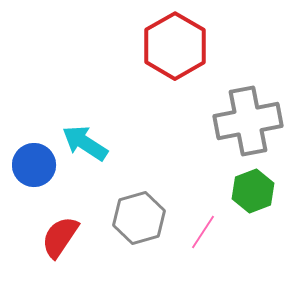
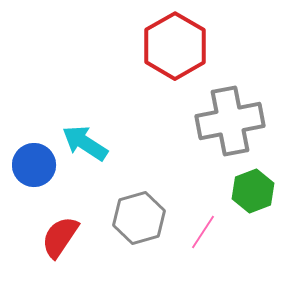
gray cross: moved 18 px left
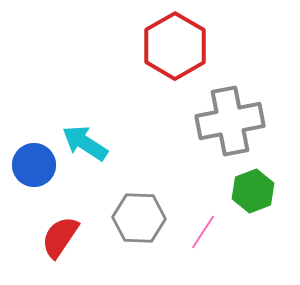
gray hexagon: rotated 18 degrees clockwise
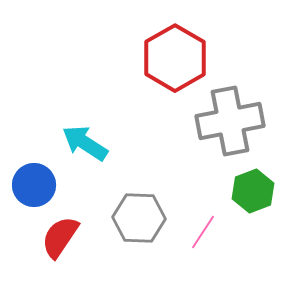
red hexagon: moved 12 px down
blue circle: moved 20 px down
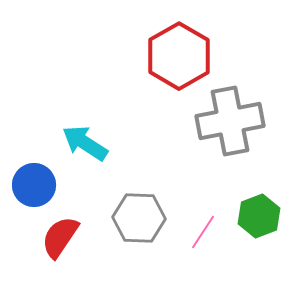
red hexagon: moved 4 px right, 2 px up
green hexagon: moved 6 px right, 25 px down
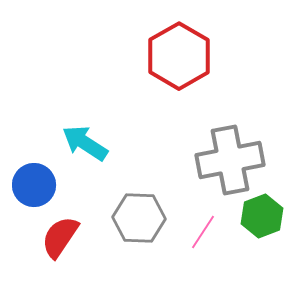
gray cross: moved 39 px down
green hexagon: moved 3 px right
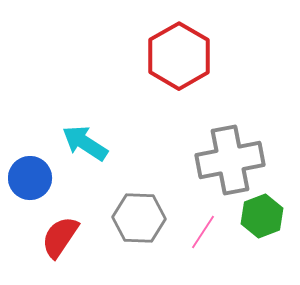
blue circle: moved 4 px left, 7 px up
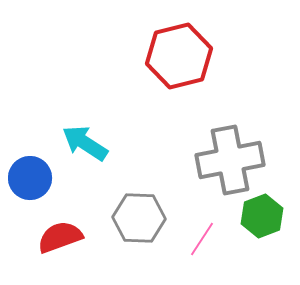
red hexagon: rotated 16 degrees clockwise
pink line: moved 1 px left, 7 px down
red semicircle: rotated 36 degrees clockwise
